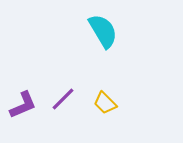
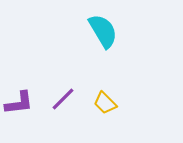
purple L-shape: moved 4 px left, 2 px up; rotated 16 degrees clockwise
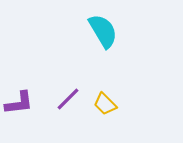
purple line: moved 5 px right
yellow trapezoid: moved 1 px down
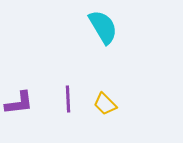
cyan semicircle: moved 4 px up
purple line: rotated 48 degrees counterclockwise
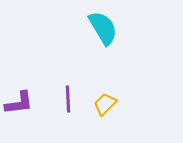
cyan semicircle: moved 1 px down
yellow trapezoid: rotated 90 degrees clockwise
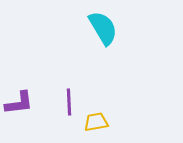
purple line: moved 1 px right, 3 px down
yellow trapezoid: moved 9 px left, 18 px down; rotated 35 degrees clockwise
